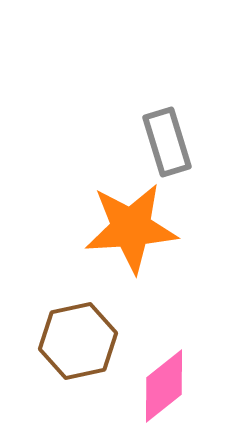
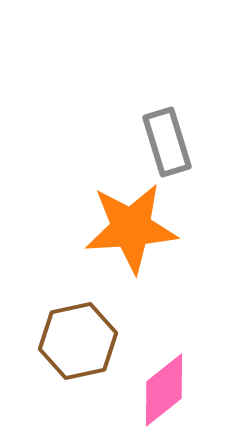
pink diamond: moved 4 px down
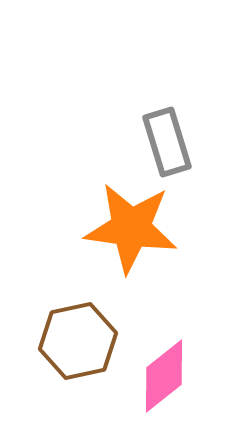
orange star: rotated 12 degrees clockwise
pink diamond: moved 14 px up
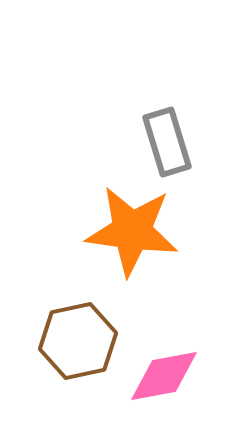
orange star: moved 1 px right, 3 px down
pink diamond: rotated 28 degrees clockwise
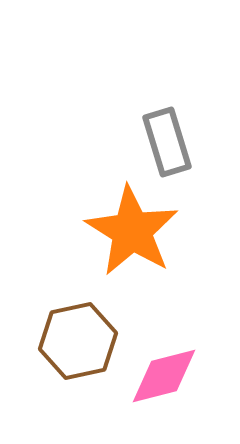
orange star: rotated 24 degrees clockwise
pink diamond: rotated 4 degrees counterclockwise
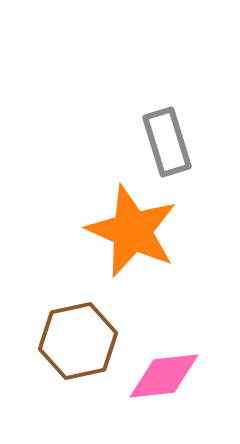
orange star: rotated 8 degrees counterclockwise
pink diamond: rotated 8 degrees clockwise
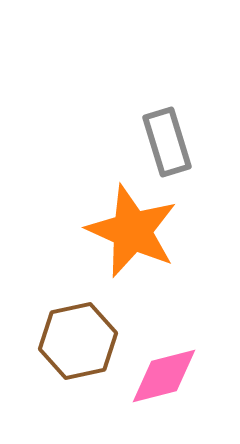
pink diamond: rotated 8 degrees counterclockwise
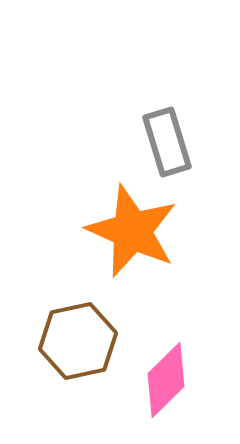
pink diamond: moved 2 px right, 4 px down; rotated 30 degrees counterclockwise
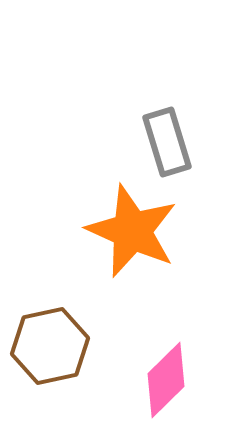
brown hexagon: moved 28 px left, 5 px down
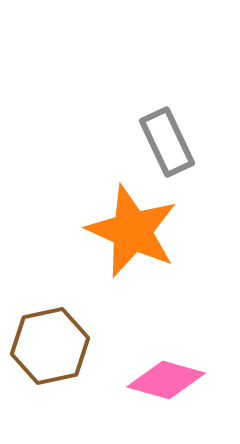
gray rectangle: rotated 8 degrees counterclockwise
pink diamond: rotated 60 degrees clockwise
